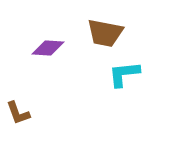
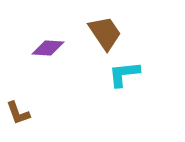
brown trapezoid: rotated 135 degrees counterclockwise
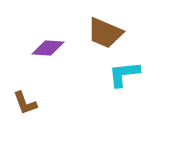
brown trapezoid: rotated 147 degrees clockwise
brown L-shape: moved 7 px right, 10 px up
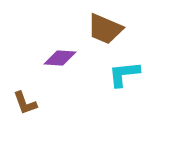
brown trapezoid: moved 4 px up
purple diamond: moved 12 px right, 10 px down
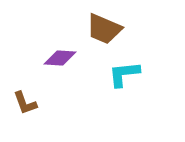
brown trapezoid: moved 1 px left
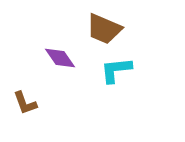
purple diamond: rotated 52 degrees clockwise
cyan L-shape: moved 8 px left, 4 px up
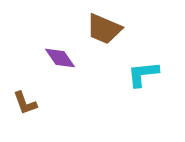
cyan L-shape: moved 27 px right, 4 px down
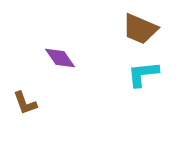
brown trapezoid: moved 36 px right
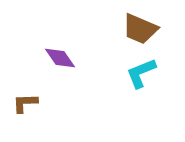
cyan L-shape: moved 2 px left, 1 px up; rotated 16 degrees counterclockwise
brown L-shape: rotated 108 degrees clockwise
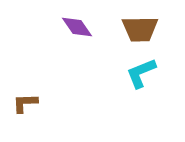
brown trapezoid: rotated 24 degrees counterclockwise
purple diamond: moved 17 px right, 31 px up
